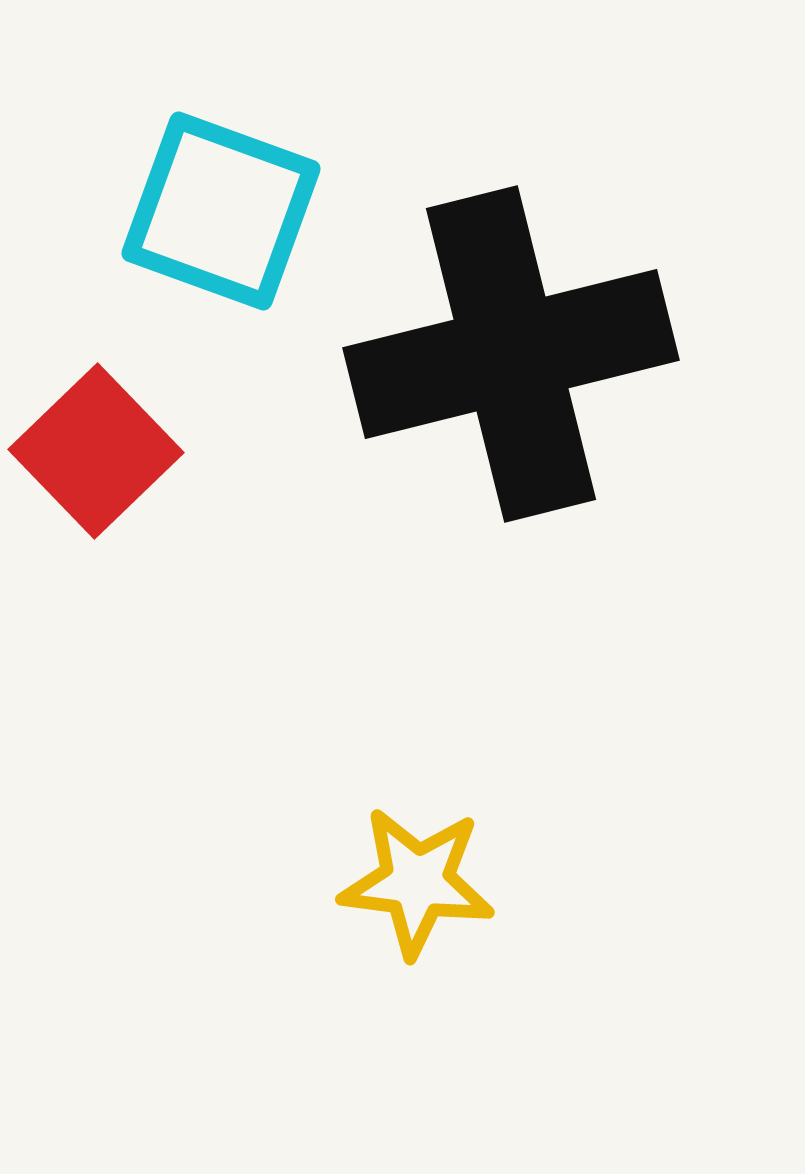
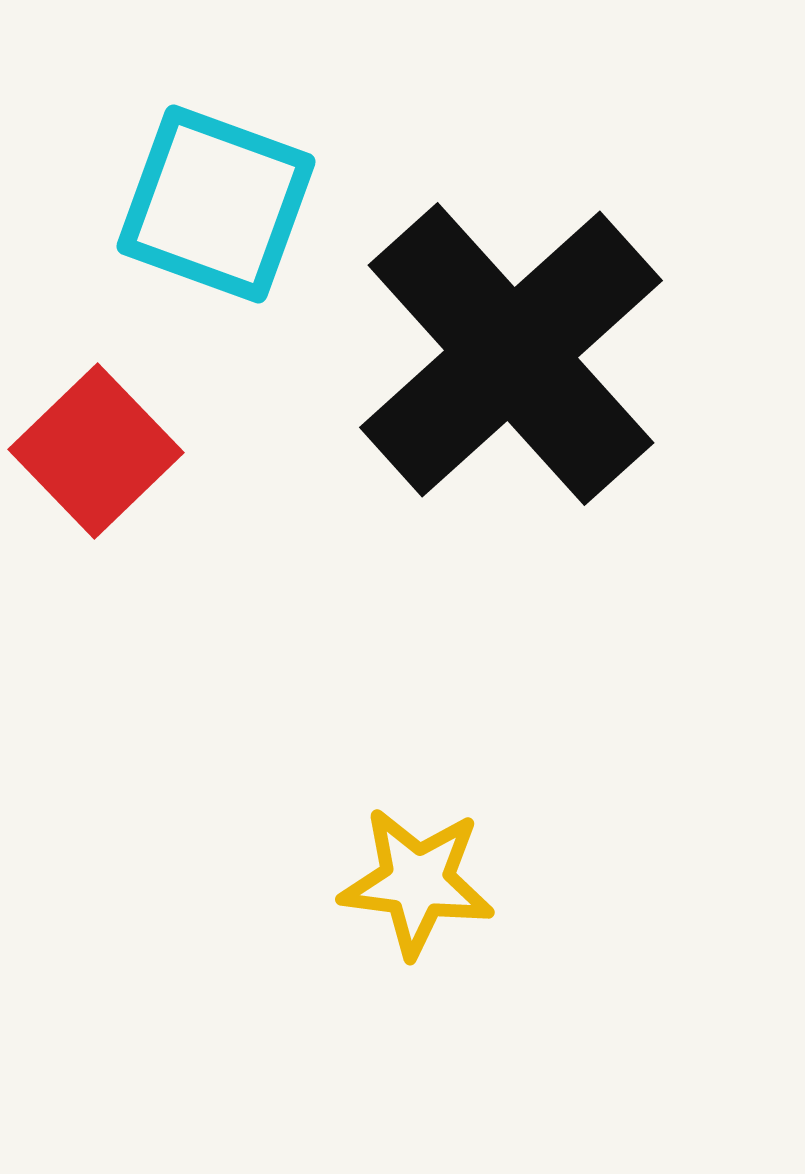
cyan square: moved 5 px left, 7 px up
black cross: rotated 28 degrees counterclockwise
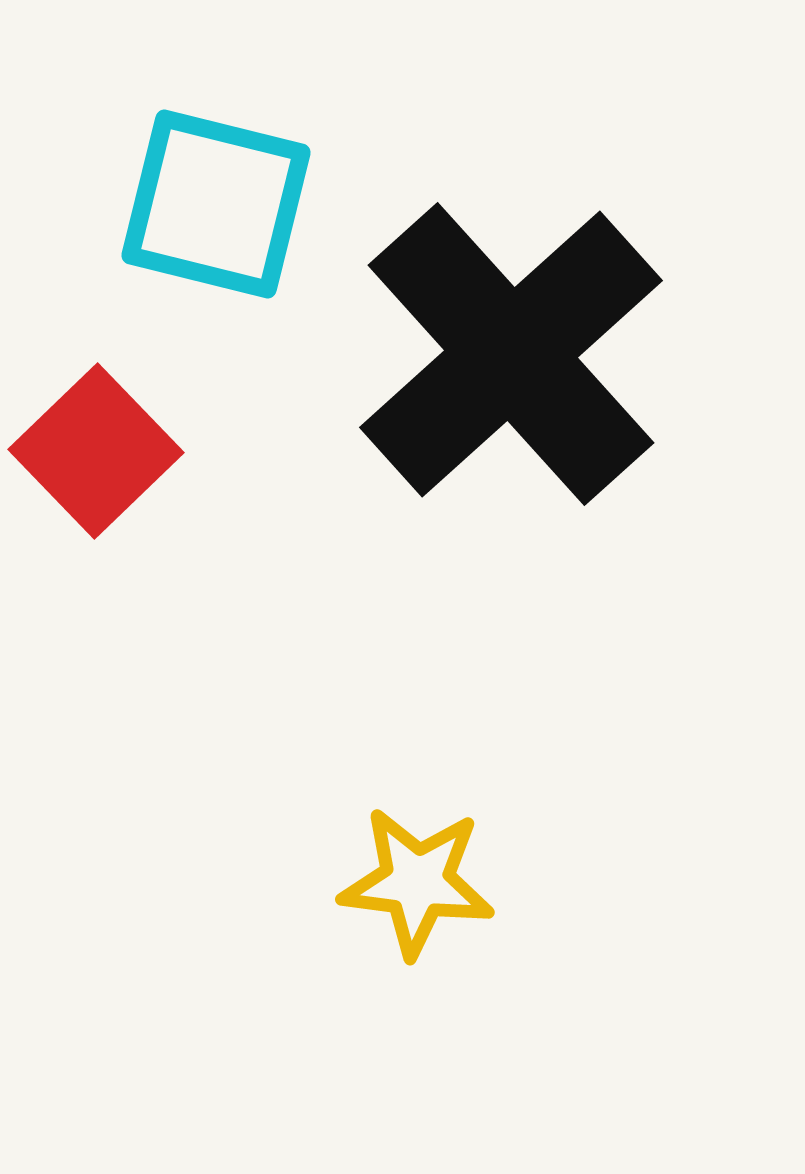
cyan square: rotated 6 degrees counterclockwise
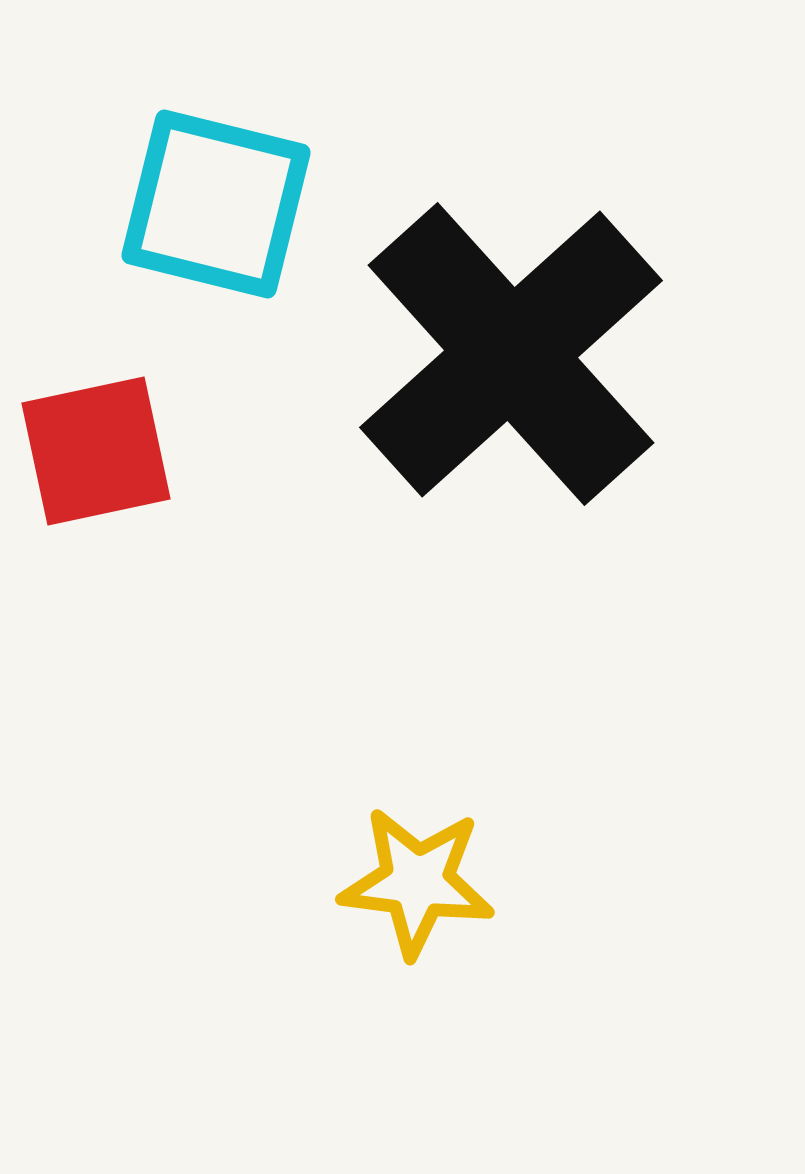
red square: rotated 32 degrees clockwise
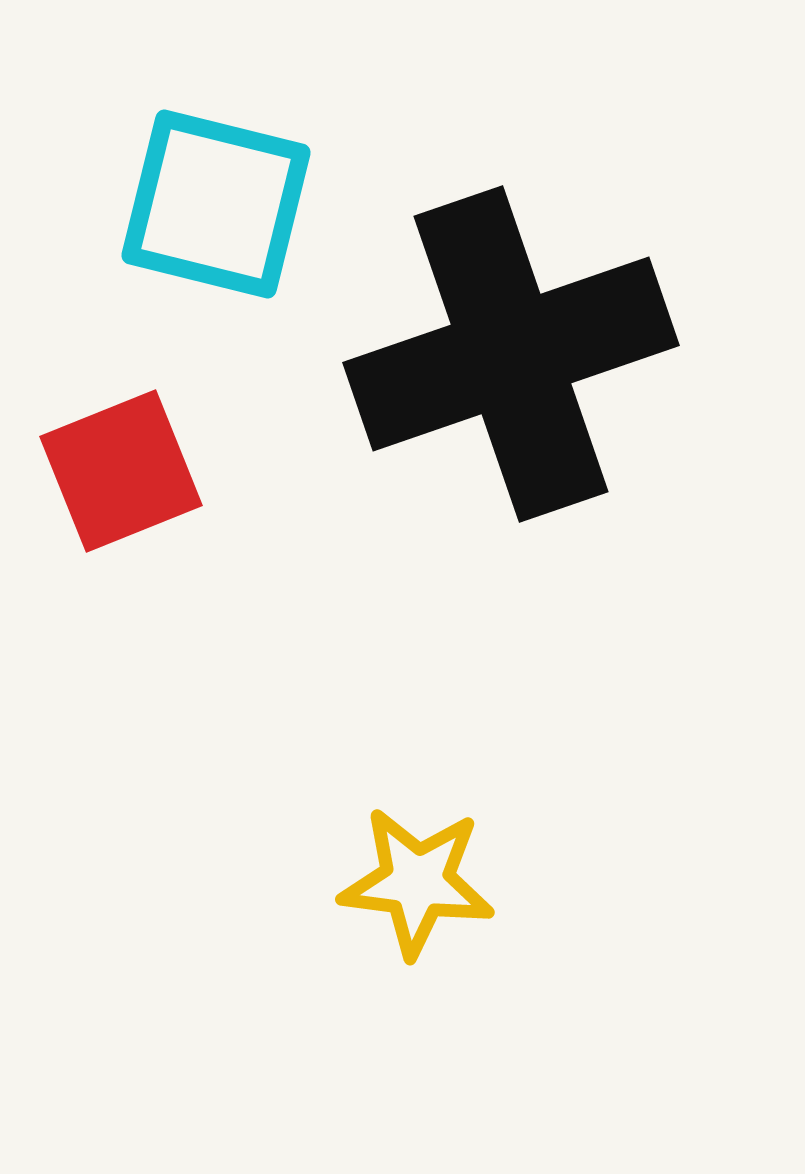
black cross: rotated 23 degrees clockwise
red square: moved 25 px right, 20 px down; rotated 10 degrees counterclockwise
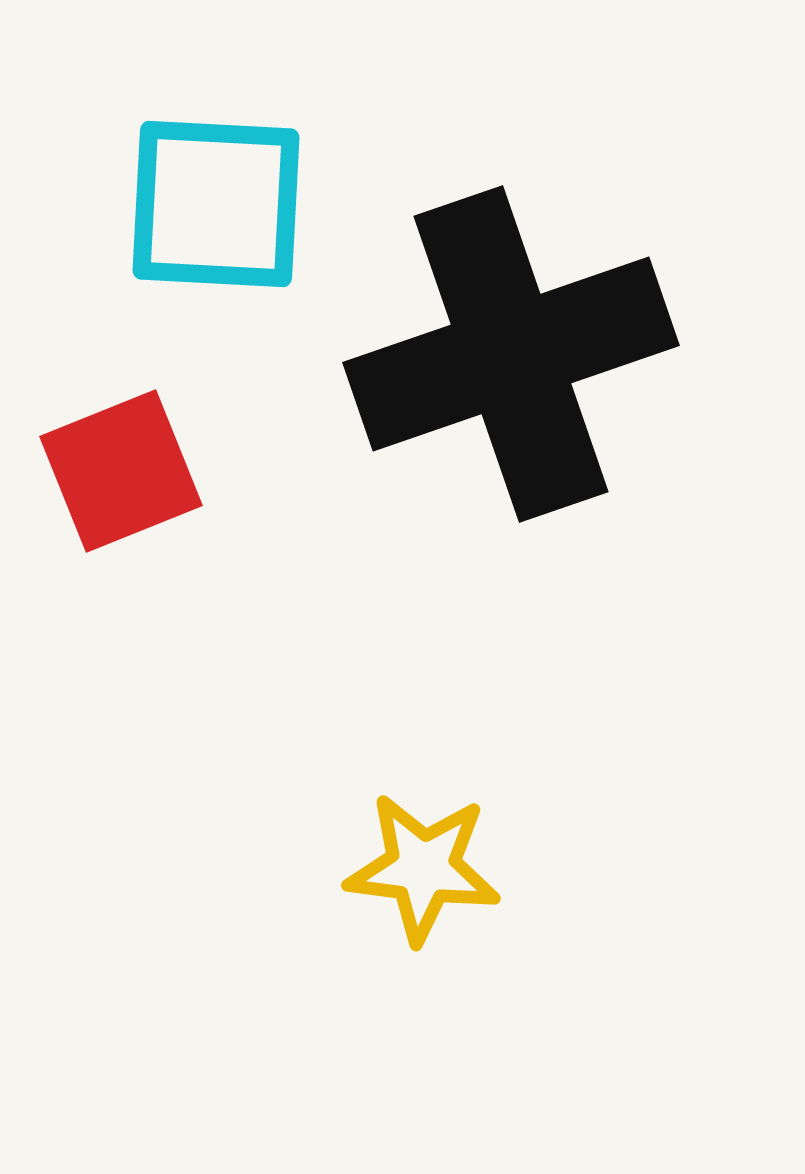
cyan square: rotated 11 degrees counterclockwise
yellow star: moved 6 px right, 14 px up
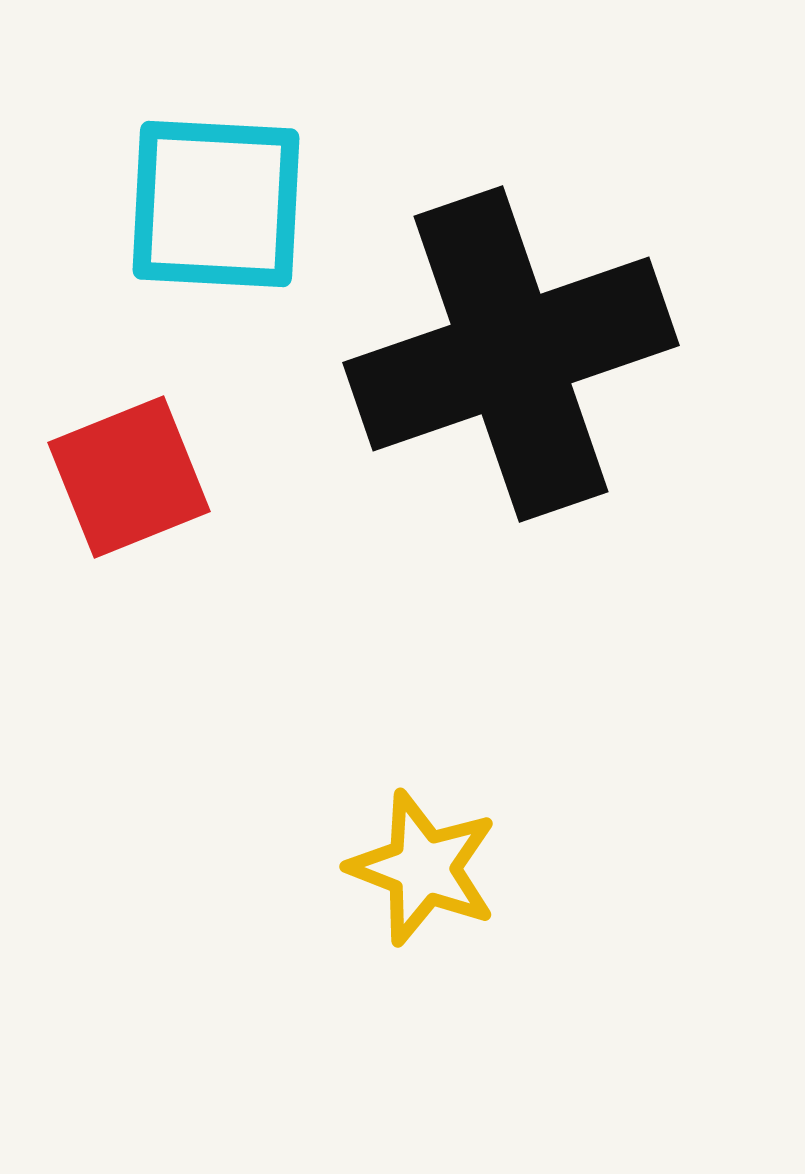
red square: moved 8 px right, 6 px down
yellow star: rotated 14 degrees clockwise
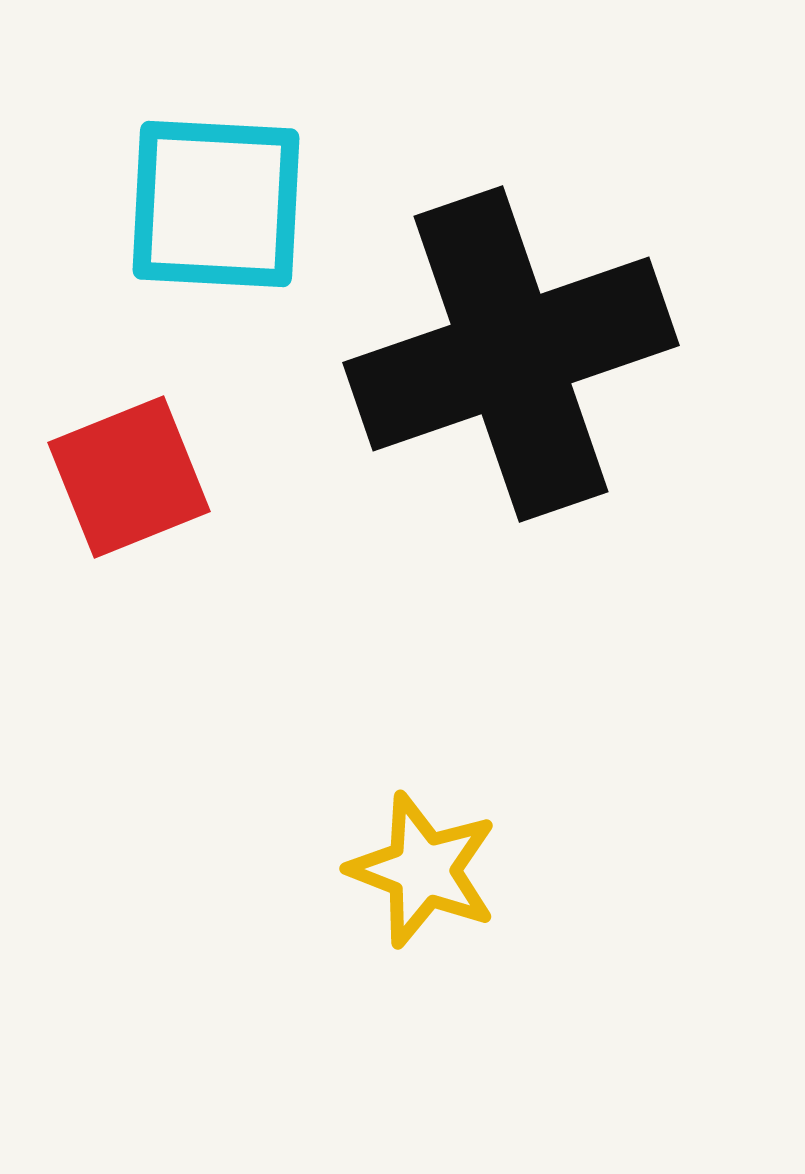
yellow star: moved 2 px down
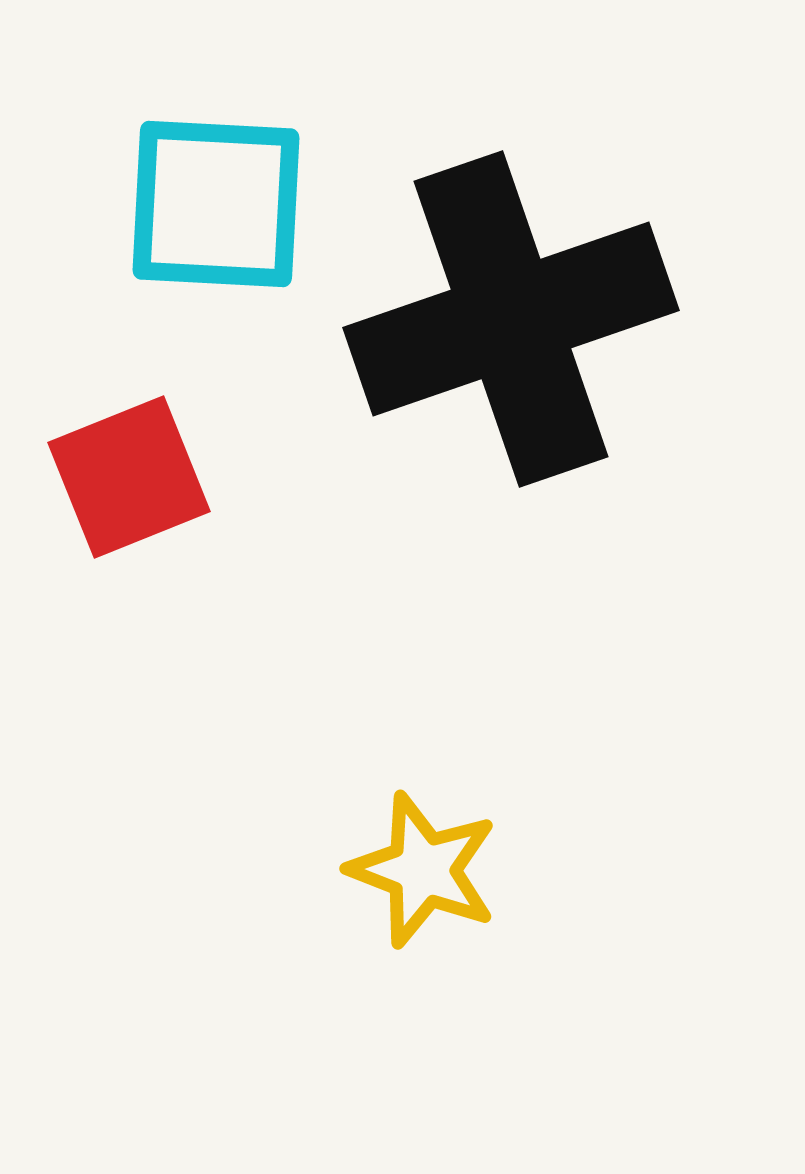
black cross: moved 35 px up
